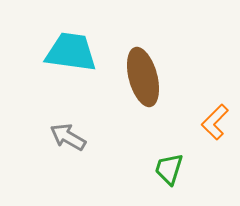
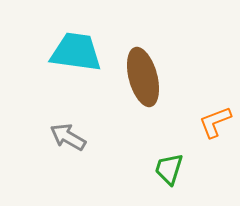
cyan trapezoid: moved 5 px right
orange L-shape: rotated 24 degrees clockwise
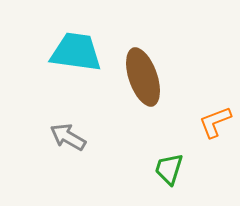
brown ellipse: rotated 4 degrees counterclockwise
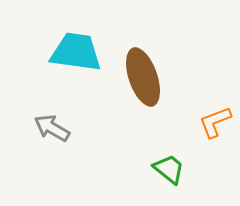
gray arrow: moved 16 px left, 9 px up
green trapezoid: rotated 112 degrees clockwise
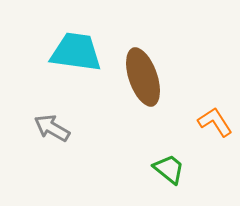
orange L-shape: rotated 78 degrees clockwise
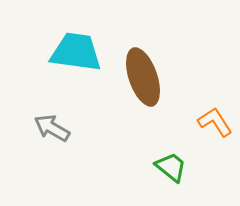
green trapezoid: moved 2 px right, 2 px up
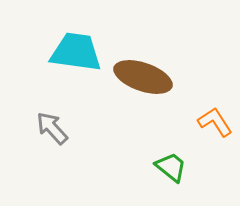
brown ellipse: rotated 52 degrees counterclockwise
gray arrow: rotated 18 degrees clockwise
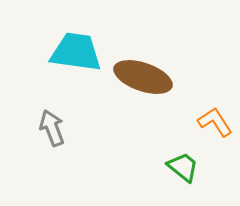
gray arrow: rotated 21 degrees clockwise
green trapezoid: moved 12 px right
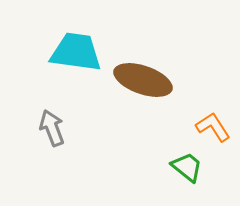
brown ellipse: moved 3 px down
orange L-shape: moved 2 px left, 5 px down
green trapezoid: moved 4 px right
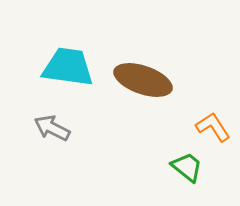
cyan trapezoid: moved 8 px left, 15 px down
gray arrow: rotated 42 degrees counterclockwise
